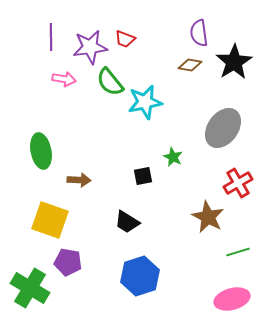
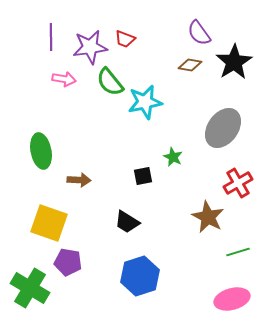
purple semicircle: rotated 28 degrees counterclockwise
yellow square: moved 1 px left, 3 px down
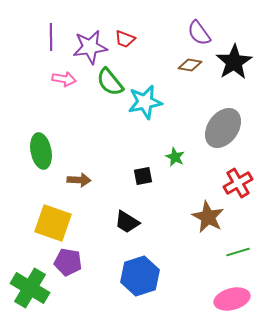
green star: moved 2 px right
yellow square: moved 4 px right
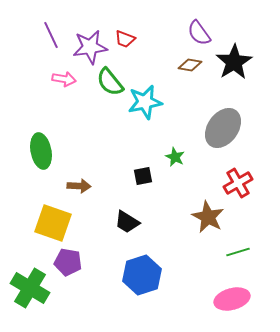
purple line: moved 2 px up; rotated 24 degrees counterclockwise
brown arrow: moved 6 px down
blue hexagon: moved 2 px right, 1 px up
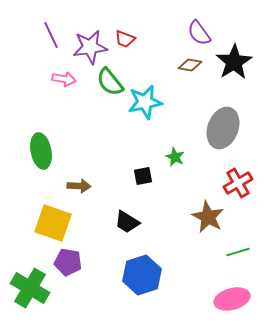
gray ellipse: rotated 15 degrees counterclockwise
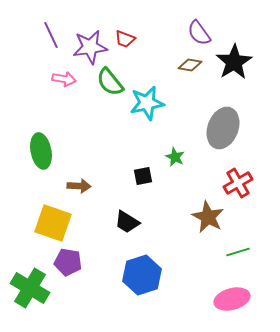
cyan star: moved 2 px right, 1 px down
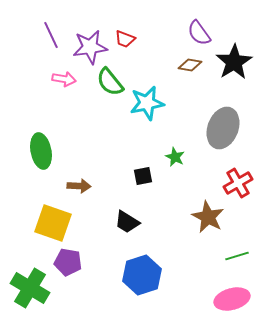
green line: moved 1 px left, 4 px down
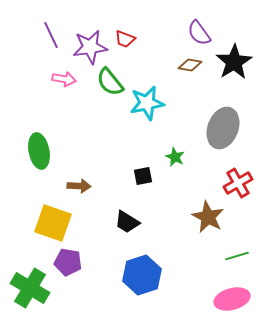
green ellipse: moved 2 px left
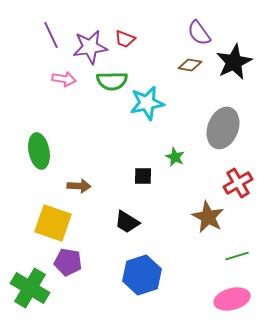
black star: rotated 6 degrees clockwise
green semicircle: moved 2 px right, 1 px up; rotated 52 degrees counterclockwise
black square: rotated 12 degrees clockwise
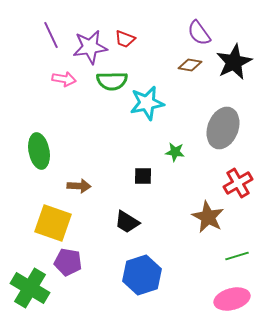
green star: moved 5 px up; rotated 18 degrees counterclockwise
